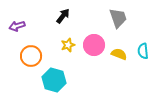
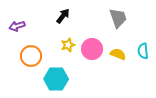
pink circle: moved 2 px left, 4 px down
yellow semicircle: moved 1 px left
cyan hexagon: moved 2 px right, 1 px up; rotated 15 degrees counterclockwise
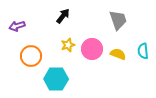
gray trapezoid: moved 2 px down
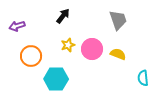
cyan semicircle: moved 27 px down
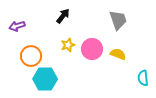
cyan hexagon: moved 11 px left
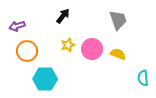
orange circle: moved 4 px left, 5 px up
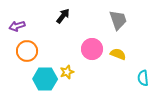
yellow star: moved 1 px left, 27 px down
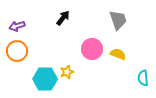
black arrow: moved 2 px down
orange circle: moved 10 px left
